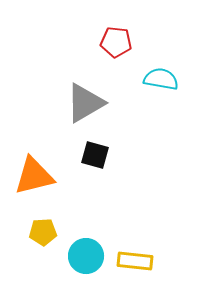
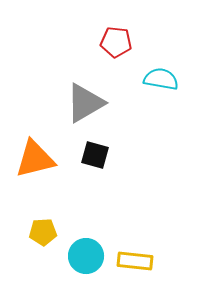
orange triangle: moved 1 px right, 17 px up
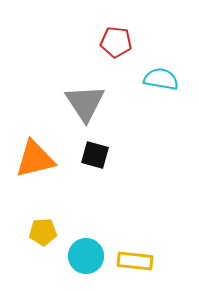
gray triangle: rotated 33 degrees counterclockwise
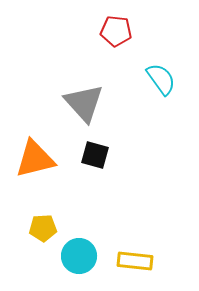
red pentagon: moved 11 px up
cyan semicircle: rotated 44 degrees clockwise
gray triangle: moved 1 px left; rotated 9 degrees counterclockwise
yellow pentagon: moved 4 px up
cyan circle: moved 7 px left
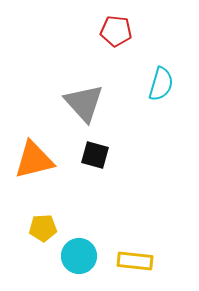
cyan semicircle: moved 5 px down; rotated 52 degrees clockwise
orange triangle: moved 1 px left, 1 px down
